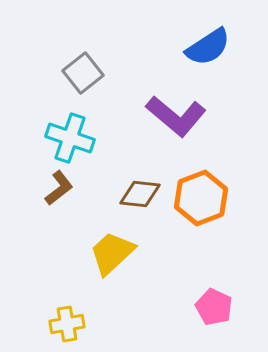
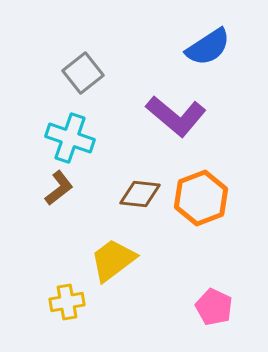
yellow trapezoid: moved 1 px right, 7 px down; rotated 6 degrees clockwise
yellow cross: moved 22 px up
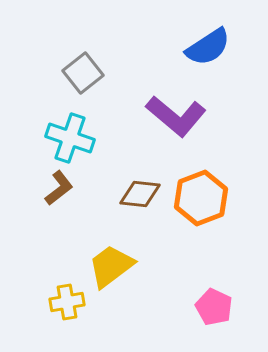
yellow trapezoid: moved 2 px left, 6 px down
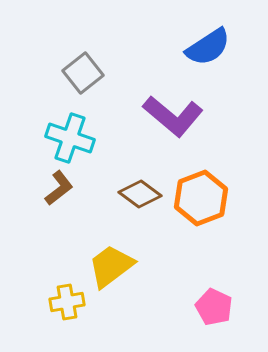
purple L-shape: moved 3 px left
brown diamond: rotated 30 degrees clockwise
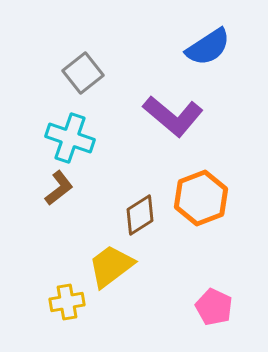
brown diamond: moved 21 px down; rotated 69 degrees counterclockwise
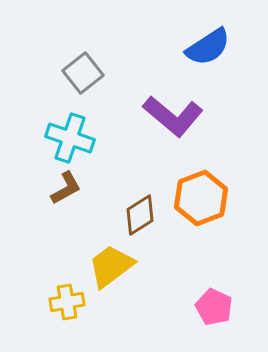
brown L-shape: moved 7 px right; rotated 9 degrees clockwise
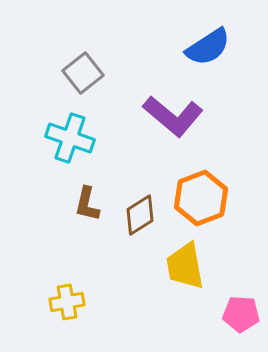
brown L-shape: moved 21 px right, 16 px down; rotated 132 degrees clockwise
yellow trapezoid: moved 74 px right; rotated 63 degrees counterclockwise
pink pentagon: moved 27 px right, 7 px down; rotated 21 degrees counterclockwise
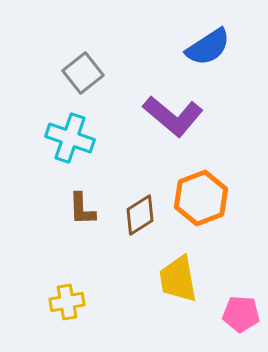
brown L-shape: moved 5 px left, 5 px down; rotated 15 degrees counterclockwise
yellow trapezoid: moved 7 px left, 13 px down
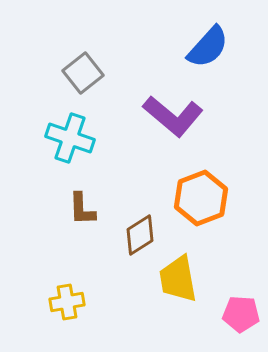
blue semicircle: rotated 15 degrees counterclockwise
brown diamond: moved 20 px down
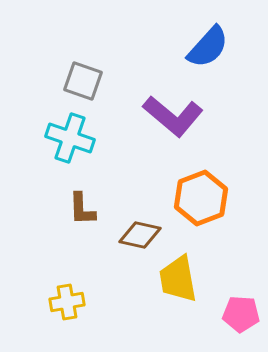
gray square: moved 8 px down; rotated 33 degrees counterclockwise
brown diamond: rotated 45 degrees clockwise
